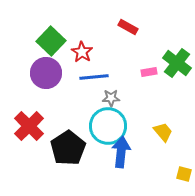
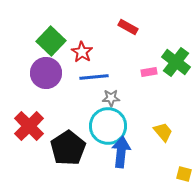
green cross: moved 1 px left, 1 px up
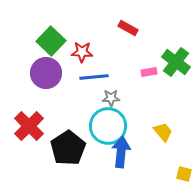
red rectangle: moved 1 px down
red star: rotated 30 degrees counterclockwise
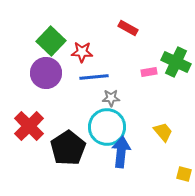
green cross: rotated 12 degrees counterclockwise
cyan circle: moved 1 px left, 1 px down
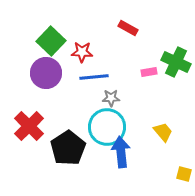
blue arrow: rotated 12 degrees counterclockwise
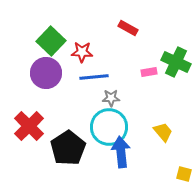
cyan circle: moved 2 px right
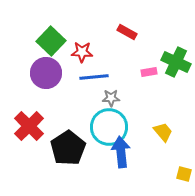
red rectangle: moved 1 px left, 4 px down
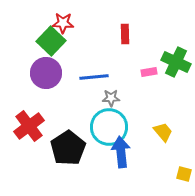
red rectangle: moved 2 px left, 2 px down; rotated 60 degrees clockwise
red star: moved 19 px left, 29 px up
red cross: rotated 8 degrees clockwise
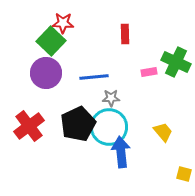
black pentagon: moved 10 px right, 24 px up; rotated 8 degrees clockwise
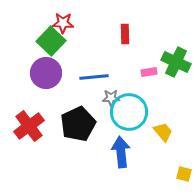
cyan circle: moved 20 px right, 15 px up
